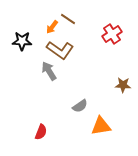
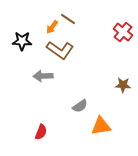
red cross: moved 11 px right, 2 px up; rotated 18 degrees counterclockwise
gray arrow: moved 6 px left, 5 px down; rotated 60 degrees counterclockwise
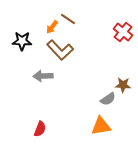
brown L-shape: rotated 12 degrees clockwise
gray semicircle: moved 28 px right, 7 px up
red semicircle: moved 1 px left, 3 px up
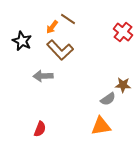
black star: rotated 24 degrees clockwise
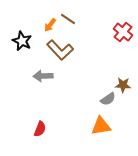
orange arrow: moved 2 px left, 2 px up
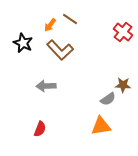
brown line: moved 2 px right
black star: moved 1 px right, 2 px down
gray arrow: moved 3 px right, 10 px down
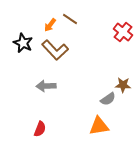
brown L-shape: moved 5 px left
orange triangle: moved 2 px left
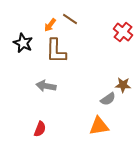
brown L-shape: moved 1 px right, 1 px down; rotated 44 degrees clockwise
gray arrow: rotated 12 degrees clockwise
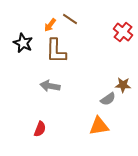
gray arrow: moved 4 px right
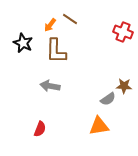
red cross: rotated 18 degrees counterclockwise
brown star: moved 1 px right, 1 px down
